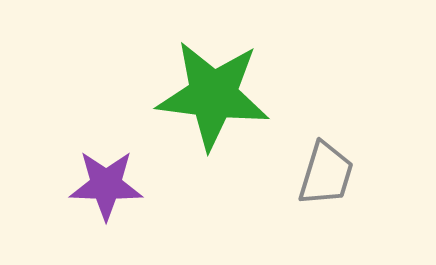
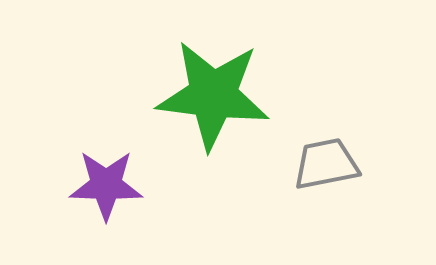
gray trapezoid: moved 10 px up; rotated 118 degrees counterclockwise
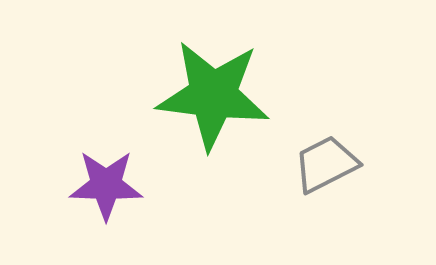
gray trapezoid: rotated 16 degrees counterclockwise
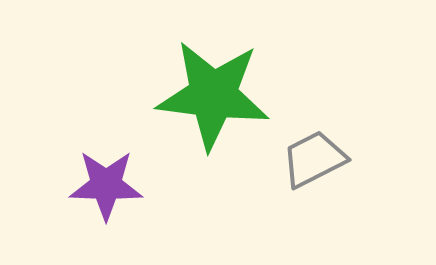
gray trapezoid: moved 12 px left, 5 px up
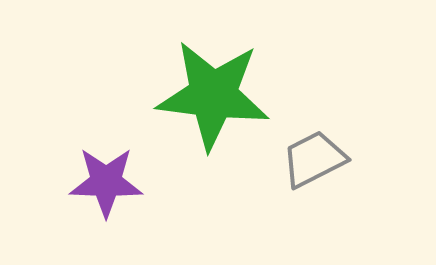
purple star: moved 3 px up
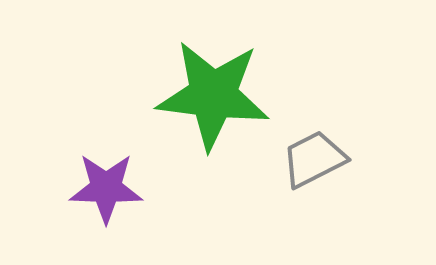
purple star: moved 6 px down
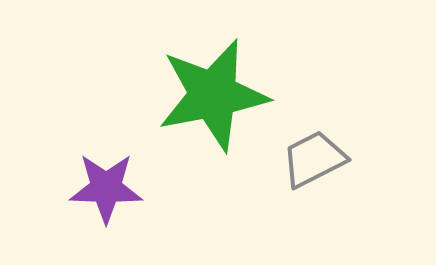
green star: rotated 18 degrees counterclockwise
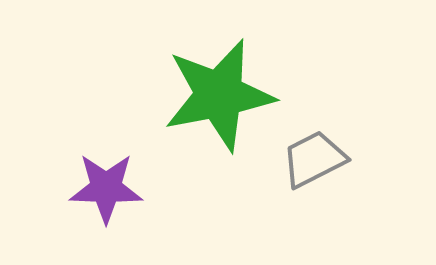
green star: moved 6 px right
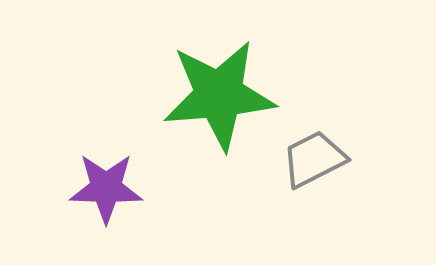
green star: rotated 6 degrees clockwise
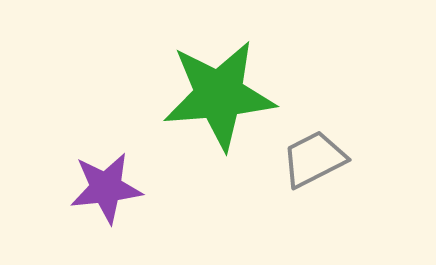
purple star: rotated 8 degrees counterclockwise
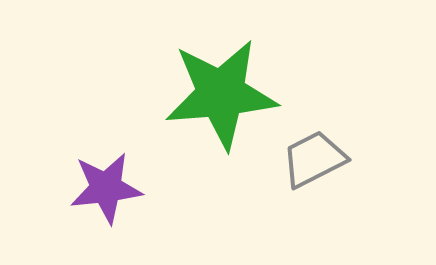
green star: moved 2 px right, 1 px up
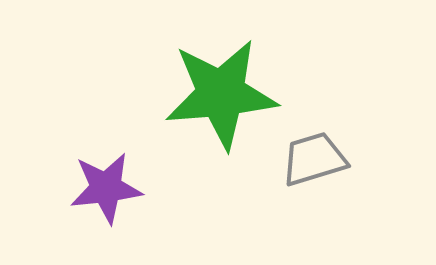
gray trapezoid: rotated 10 degrees clockwise
